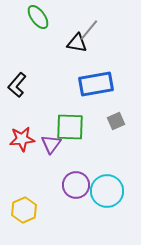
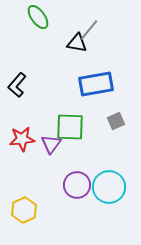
purple circle: moved 1 px right
cyan circle: moved 2 px right, 4 px up
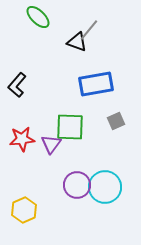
green ellipse: rotated 10 degrees counterclockwise
black triangle: moved 1 px up; rotated 10 degrees clockwise
cyan circle: moved 4 px left
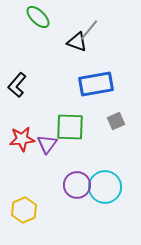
purple triangle: moved 4 px left
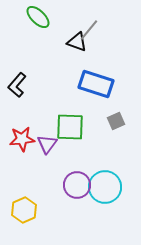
blue rectangle: rotated 28 degrees clockwise
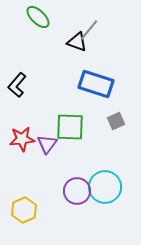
purple circle: moved 6 px down
